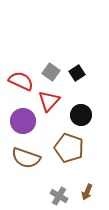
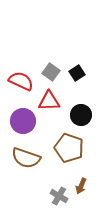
red triangle: rotated 45 degrees clockwise
brown arrow: moved 6 px left, 6 px up
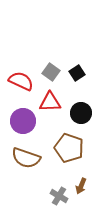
red triangle: moved 1 px right, 1 px down
black circle: moved 2 px up
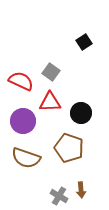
black square: moved 7 px right, 31 px up
brown arrow: moved 4 px down; rotated 28 degrees counterclockwise
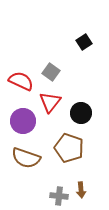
red triangle: rotated 50 degrees counterclockwise
gray cross: rotated 24 degrees counterclockwise
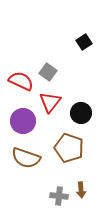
gray square: moved 3 px left
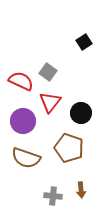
gray cross: moved 6 px left
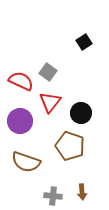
purple circle: moved 3 px left
brown pentagon: moved 1 px right, 2 px up
brown semicircle: moved 4 px down
brown arrow: moved 1 px right, 2 px down
